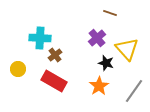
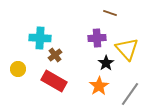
purple cross: rotated 36 degrees clockwise
black star: rotated 21 degrees clockwise
gray line: moved 4 px left, 3 px down
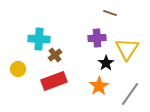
cyan cross: moved 1 px left, 1 px down
yellow triangle: rotated 15 degrees clockwise
red rectangle: rotated 50 degrees counterclockwise
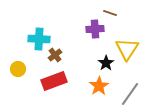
purple cross: moved 2 px left, 9 px up
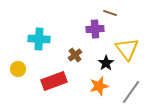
yellow triangle: rotated 10 degrees counterclockwise
brown cross: moved 20 px right
orange star: rotated 18 degrees clockwise
gray line: moved 1 px right, 2 px up
